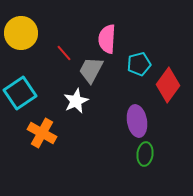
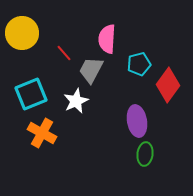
yellow circle: moved 1 px right
cyan square: moved 11 px right, 1 px down; rotated 12 degrees clockwise
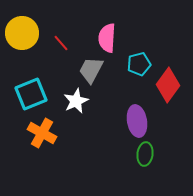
pink semicircle: moved 1 px up
red line: moved 3 px left, 10 px up
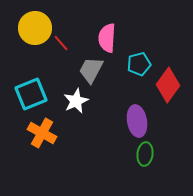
yellow circle: moved 13 px right, 5 px up
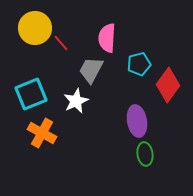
green ellipse: rotated 15 degrees counterclockwise
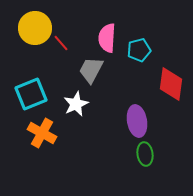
cyan pentagon: moved 14 px up
red diamond: moved 3 px right, 1 px up; rotated 28 degrees counterclockwise
white star: moved 3 px down
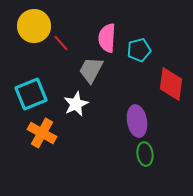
yellow circle: moved 1 px left, 2 px up
